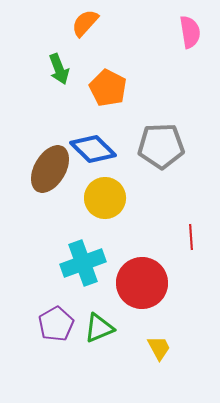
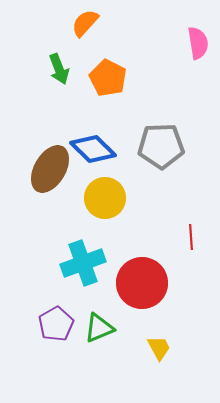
pink semicircle: moved 8 px right, 11 px down
orange pentagon: moved 10 px up
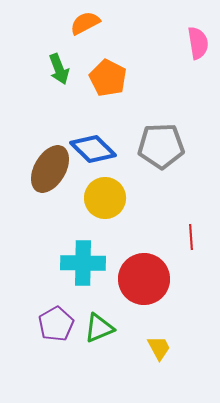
orange semicircle: rotated 20 degrees clockwise
cyan cross: rotated 21 degrees clockwise
red circle: moved 2 px right, 4 px up
